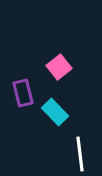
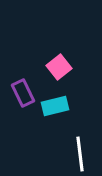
purple rectangle: rotated 12 degrees counterclockwise
cyan rectangle: moved 6 px up; rotated 60 degrees counterclockwise
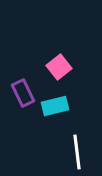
white line: moved 3 px left, 2 px up
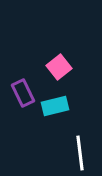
white line: moved 3 px right, 1 px down
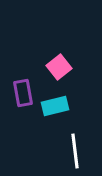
purple rectangle: rotated 16 degrees clockwise
white line: moved 5 px left, 2 px up
